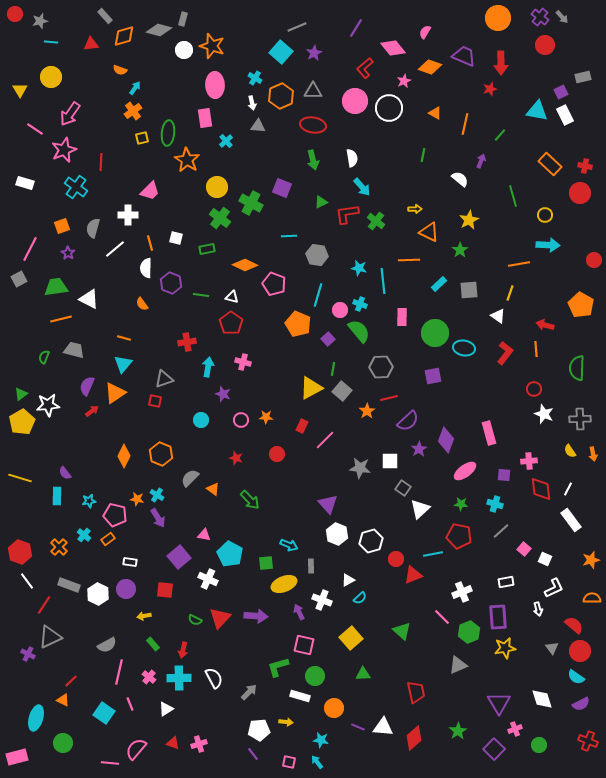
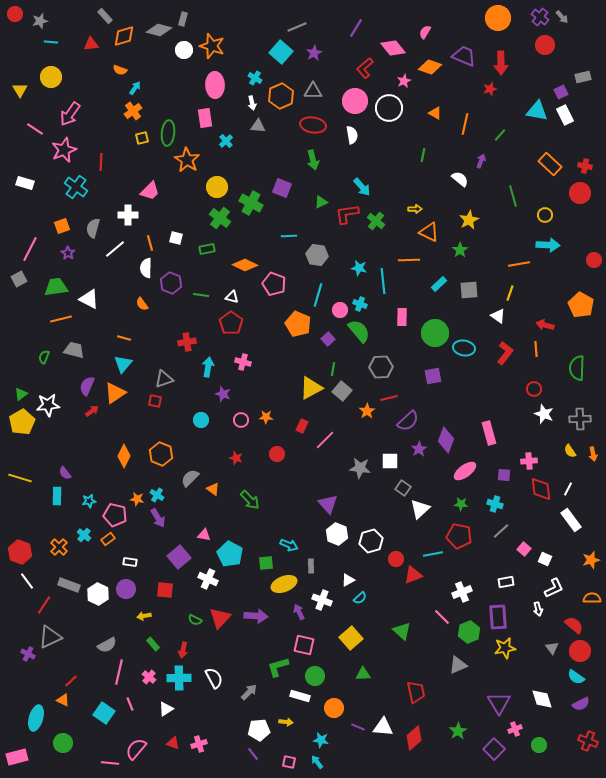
white semicircle at (352, 158): moved 23 px up
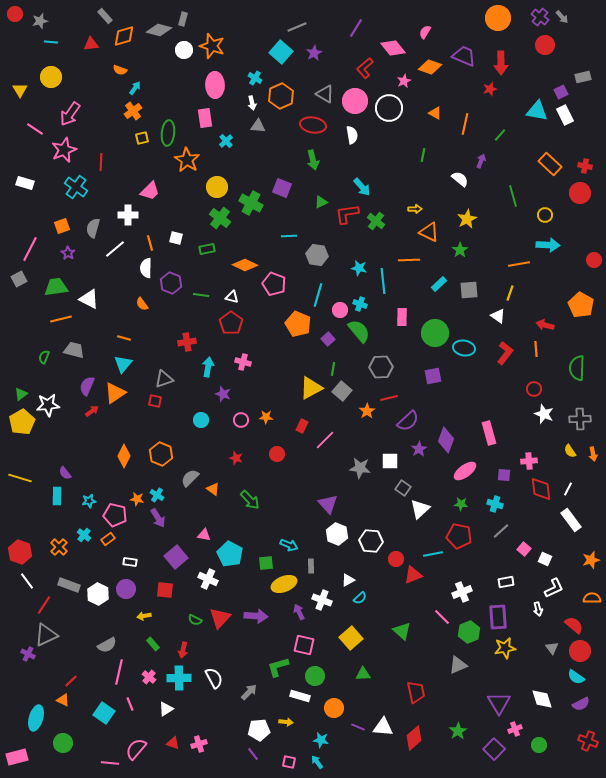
gray triangle at (313, 91): moved 12 px right, 3 px down; rotated 30 degrees clockwise
yellow star at (469, 220): moved 2 px left, 1 px up
white hexagon at (371, 541): rotated 20 degrees clockwise
purple square at (179, 557): moved 3 px left
gray triangle at (50, 637): moved 4 px left, 2 px up
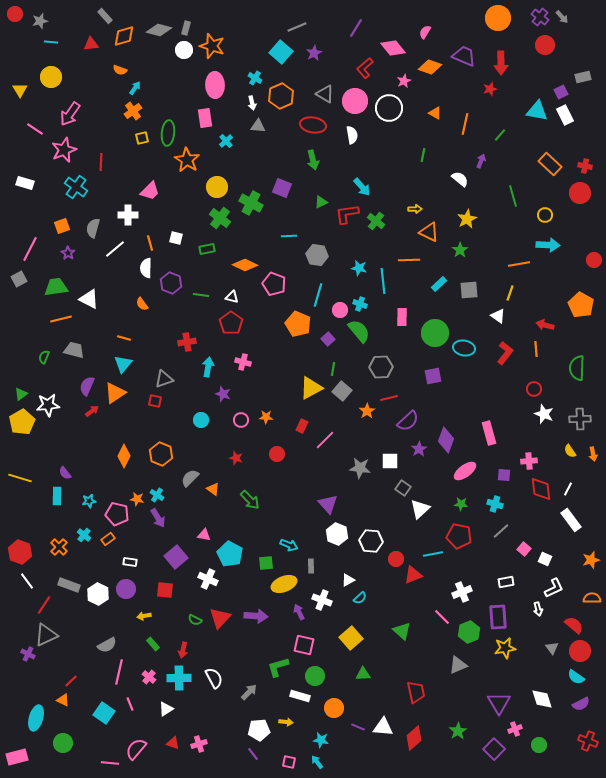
gray rectangle at (183, 19): moved 3 px right, 9 px down
pink pentagon at (115, 515): moved 2 px right, 1 px up
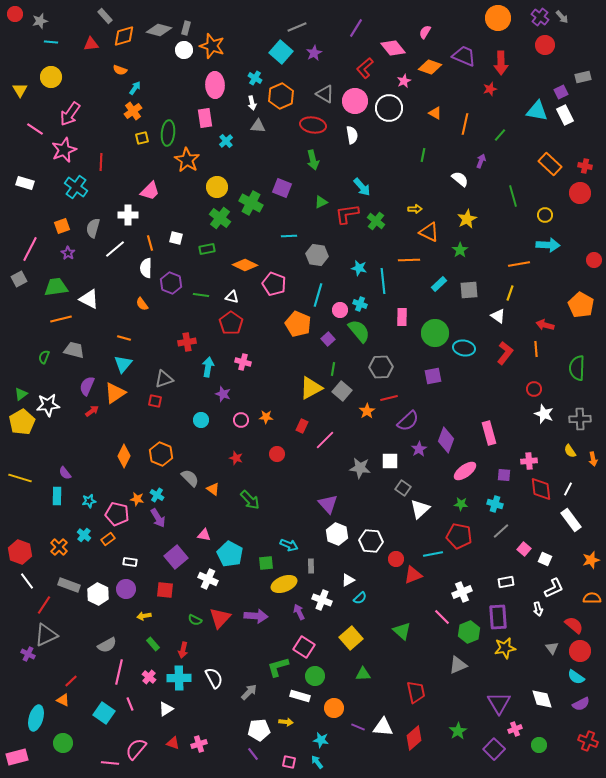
orange arrow at (593, 454): moved 5 px down
gray semicircle at (190, 478): rotated 90 degrees clockwise
pink square at (304, 645): moved 2 px down; rotated 20 degrees clockwise
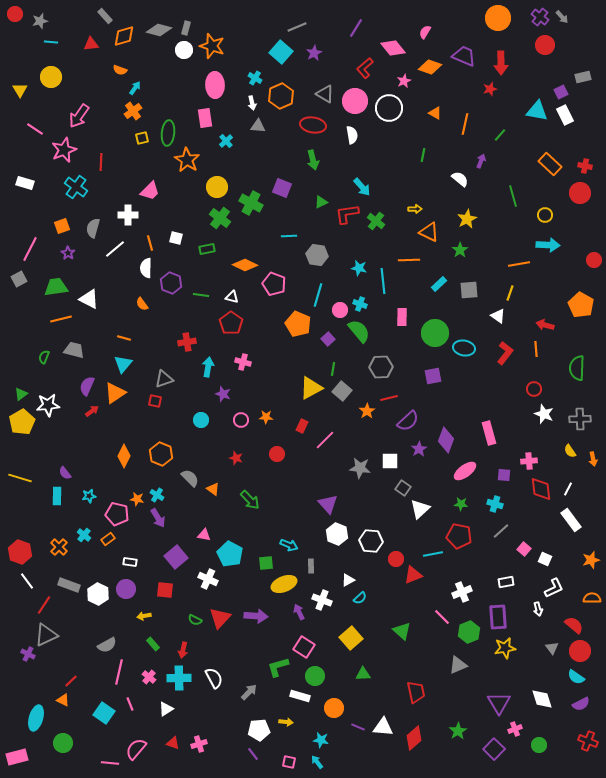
pink arrow at (70, 114): moved 9 px right, 2 px down
cyan star at (89, 501): moved 5 px up
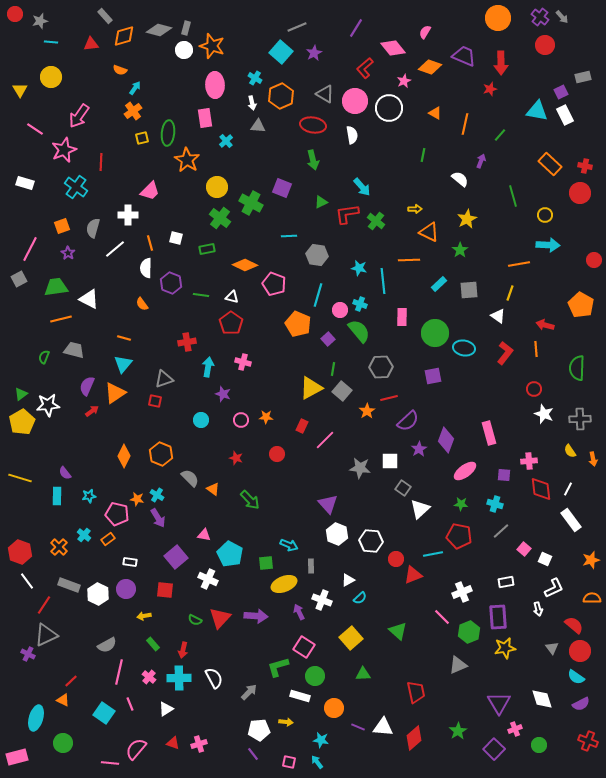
green triangle at (402, 631): moved 4 px left
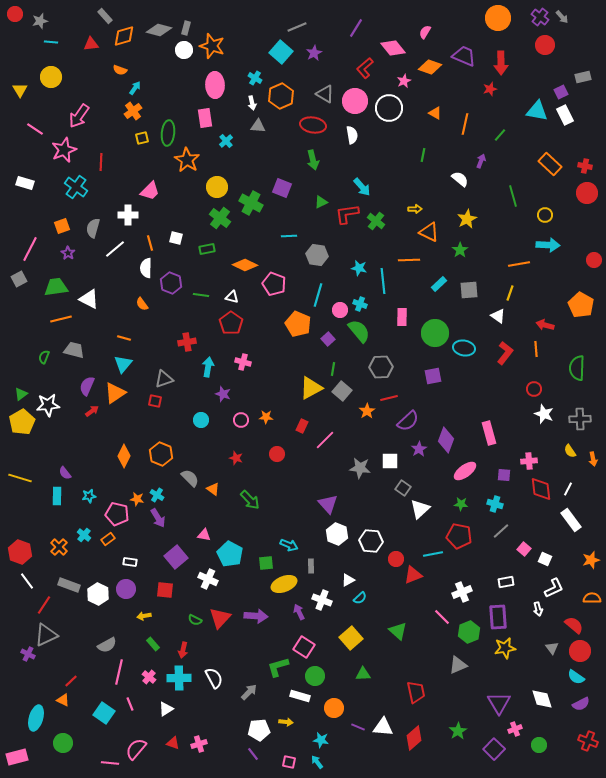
red circle at (580, 193): moved 7 px right
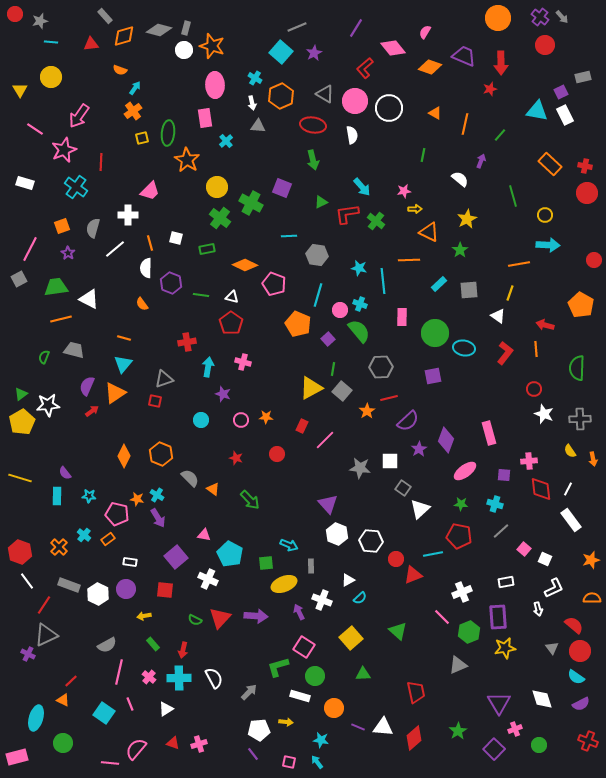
pink star at (404, 81): moved 110 px down; rotated 16 degrees clockwise
cyan star at (89, 496): rotated 16 degrees clockwise
